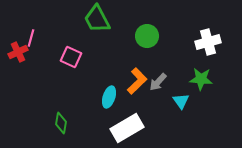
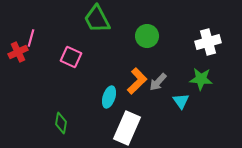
white rectangle: rotated 36 degrees counterclockwise
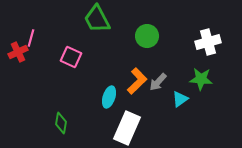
cyan triangle: moved 1 px left, 2 px up; rotated 30 degrees clockwise
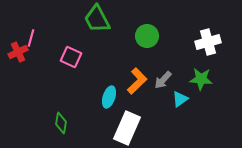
gray arrow: moved 5 px right, 2 px up
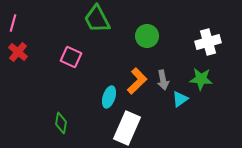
pink line: moved 18 px left, 15 px up
red cross: rotated 24 degrees counterclockwise
gray arrow: rotated 54 degrees counterclockwise
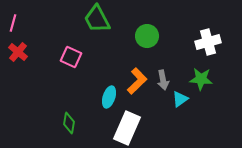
green diamond: moved 8 px right
